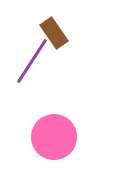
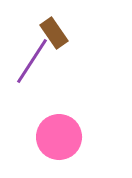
pink circle: moved 5 px right
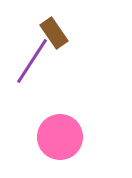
pink circle: moved 1 px right
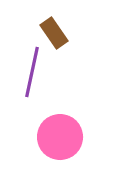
purple line: moved 11 px down; rotated 21 degrees counterclockwise
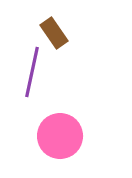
pink circle: moved 1 px up
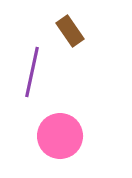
brown rectangle: moved 16 px right, 2 px up
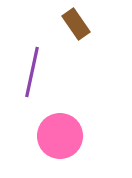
brown rectangle: moved 6 px right, 7 px up
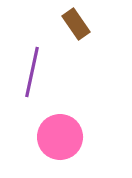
pink circle: moved 1 px down
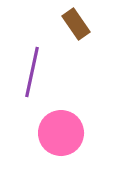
pink circle: moved 1 px right, 4 px up
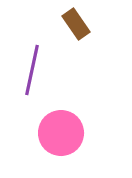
purple line: moved 2 px up
